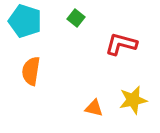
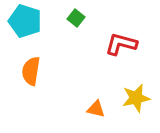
yellow star: moved 3 px right, 2 px up
orange triangle: moved 2 px right, 1 px down
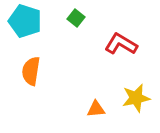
red L-shape: rotated 16 degrees clockwise
orange triangle: rotated 18 degrees counterclockwise
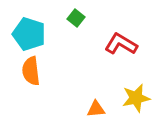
cyan pentagon: moved 4 px right, 13 px down
orange semicircle: rotated 16 degrees counterclockwise
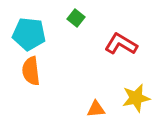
cyan pentagon: rotated 12 degrees counterclockwise
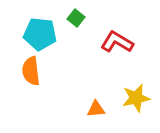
cyan pentagon: moved 11 px right
red L-shape: moved 4 px left, 2 px up
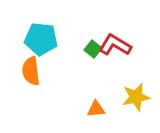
green square: moved 17 px right, 31 px down
cyan pentagon: moved 1 px right, 5 px down
red L-shape: moved 2 px left, 3 px down
yellow star: moved 1 px up
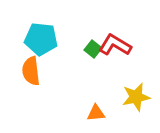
orange triangle: moved 4 px down
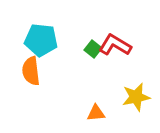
cyan pentagon: moved 1 px down
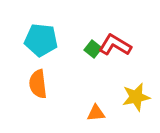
orange semicircle: moved 7 px right, 13 px down
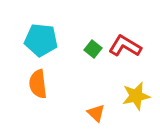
red L-shape: moved 10 px right, 1 px down
yellow star: moved 1 px up
orange triangle: rotated 48 degrees clockwise
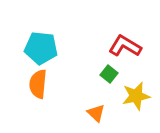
cyan pentagon: moved 8 px down
green square: moved 16 px right, 25 px down
orange semicircle: rotated 12 degrees clockwise
